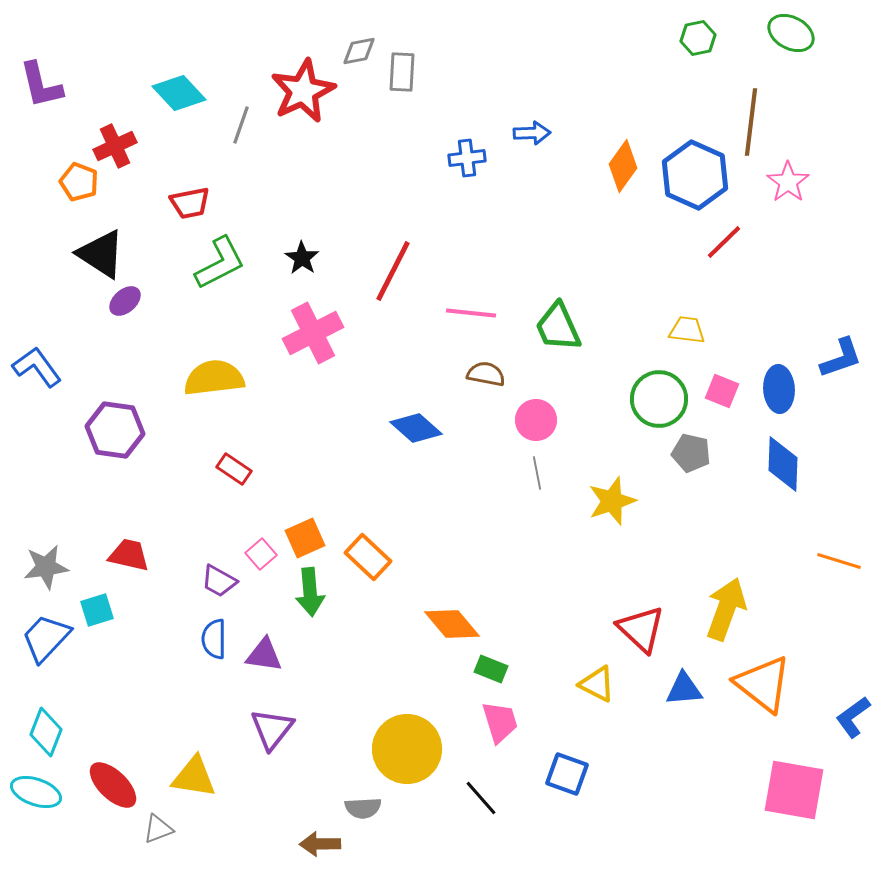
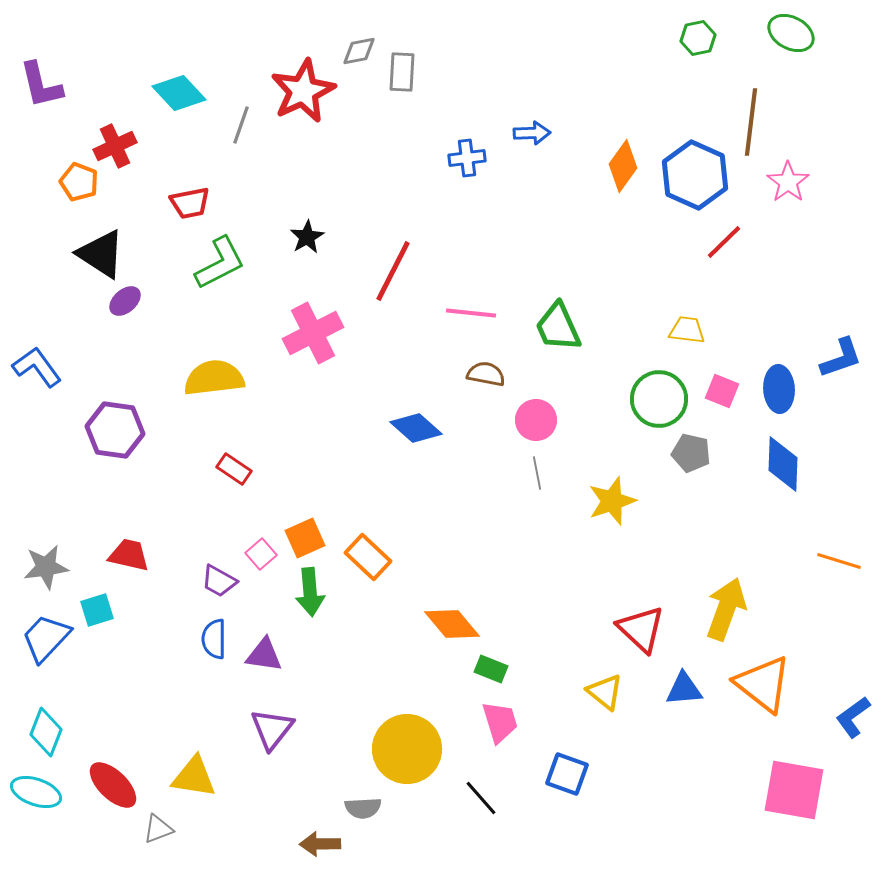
black star at (302, 258): moved 5 px right, 21 px up; rotated 8 degrees clockwise
yellow triangle at (597, 684): moved 8 px right, 8 px down; rotated 12 degrees clockwise
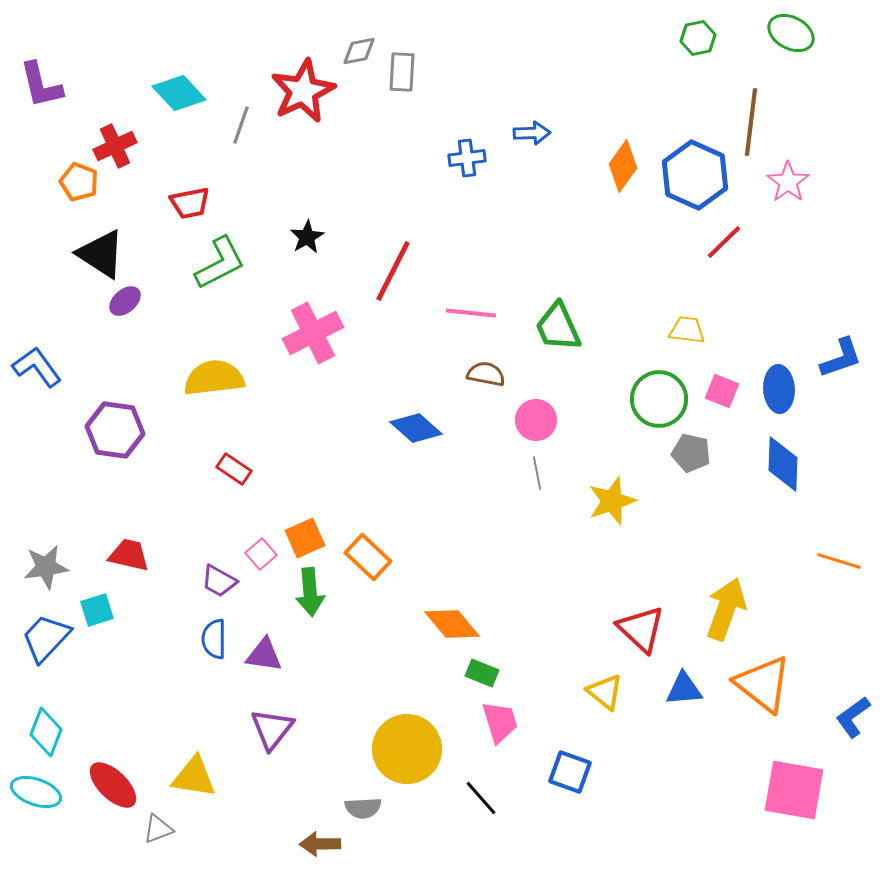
green rectangle at (491, 669): moved 9 px left, 4 px down
blue square at (567, 774): moved 3 px right, 2 px up
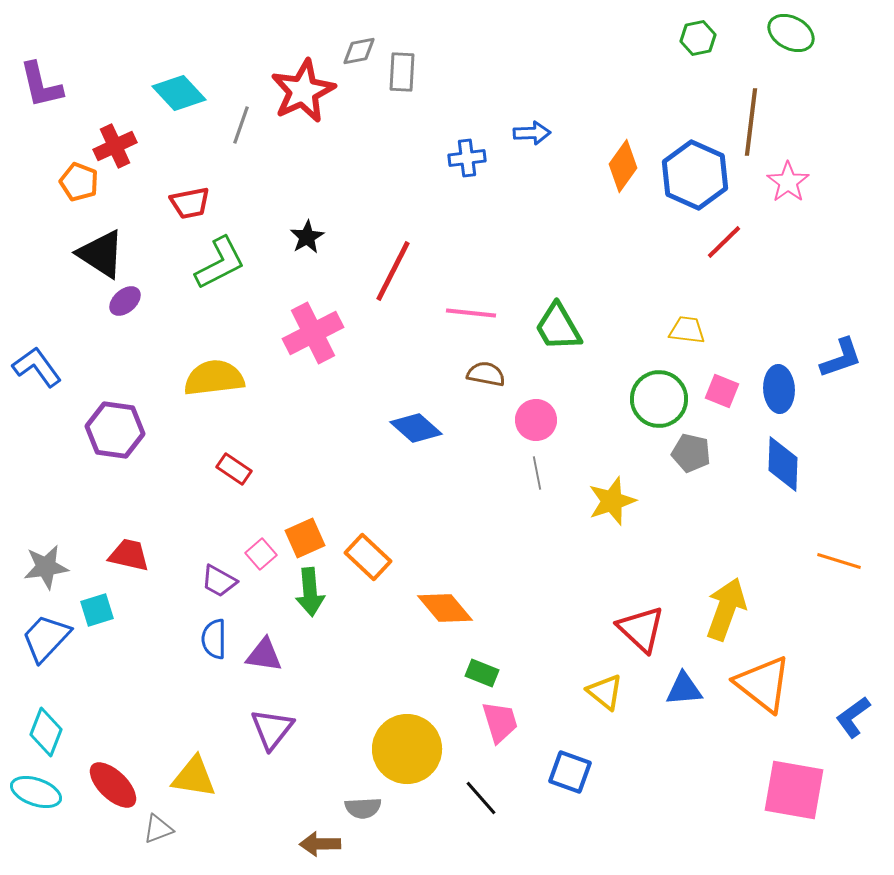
green trapezoid at (558, 327): rotated 6 degrees counterclockwise
orange diamond at (452, 624): moved 7 px left, 16 px up
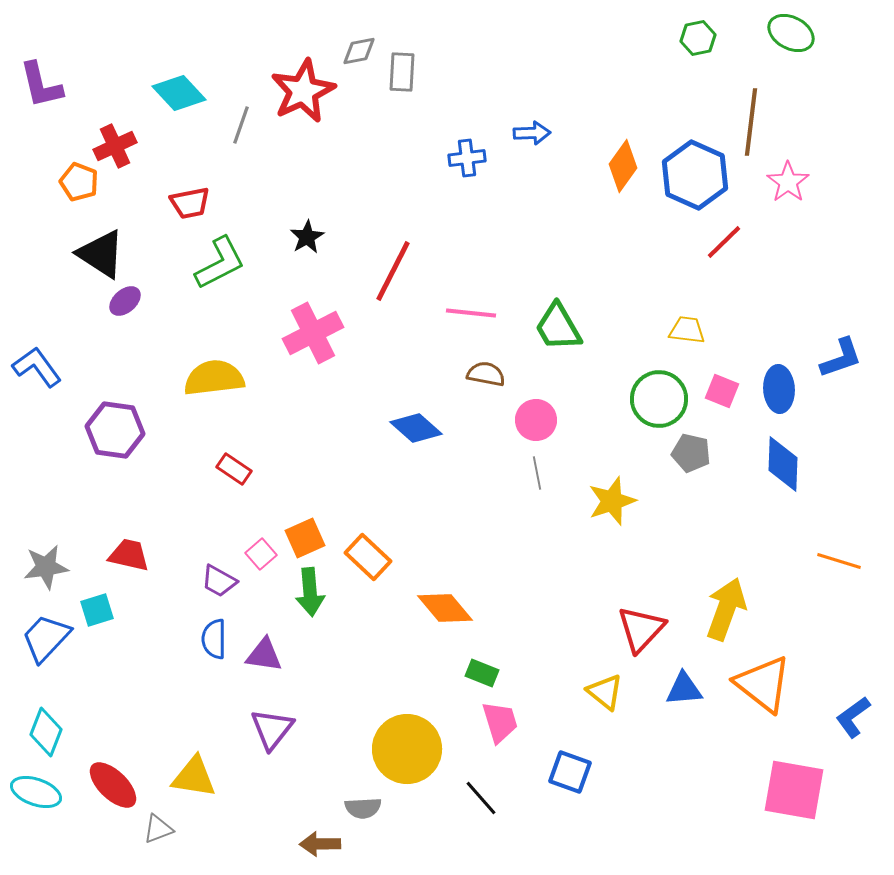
red triangle at (641, 629): rotated 30 degrees clockwise
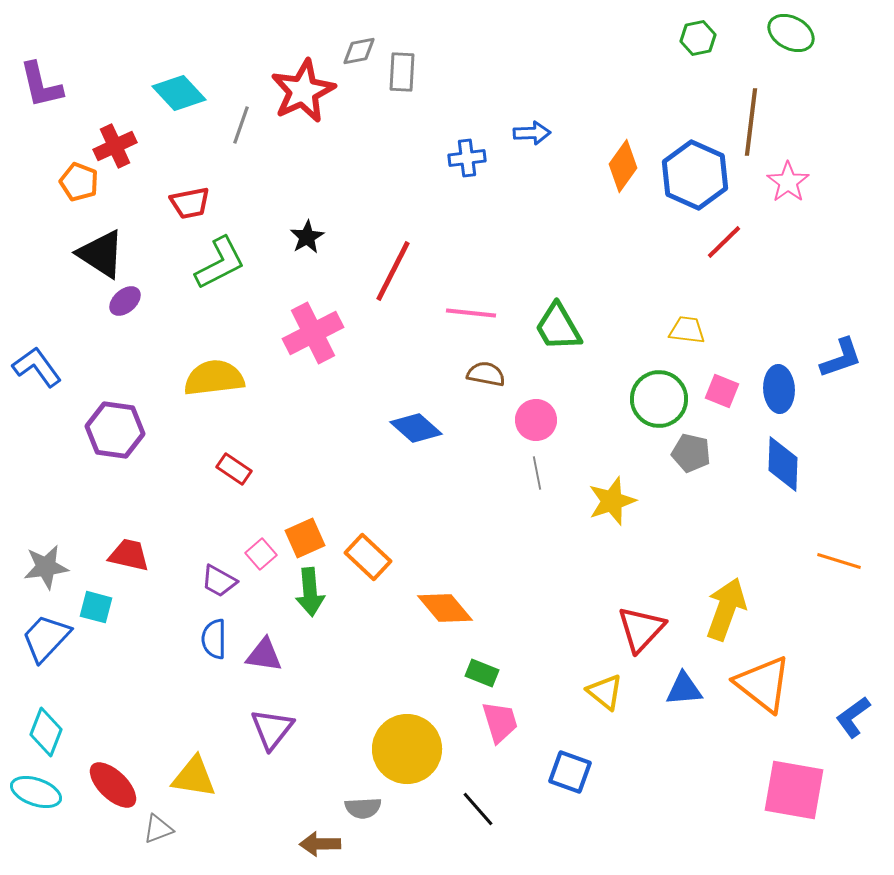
cyan square at (97, 610): moved 1 px left, 3 px up; rotated 32 degrees clockwise
black line at (481, 798): moved 3 px left, 11 px down
